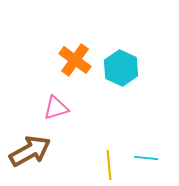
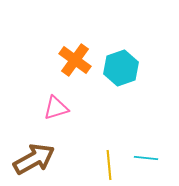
cyan hexagon: rotated 16 degrees clockwise
brown arrow: moved 4 px right, 8 px down
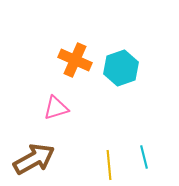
orange cross: rotated 12 degrees counterclockwise
cyan line: moved 2 px left, 1 px up; rotated 70 degrees clockwise
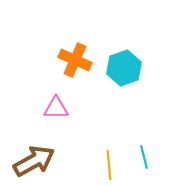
cyan hexagon: moved 3 px right
pink triangle: rotated 16 degrees clockwise
brown arrow: moved 2 px down
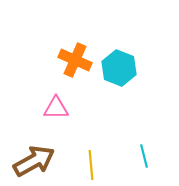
cyan hexagon: moved 5 px left; rotated 20 degrees counterclockwise
cyan line: moved 1 px up
yellow line: moved 18 px left
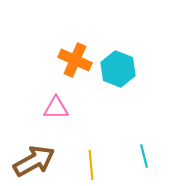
cyan hexagon: moved 1 px left, 1 px down
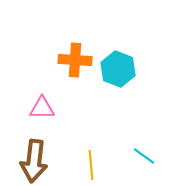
orange cross: rotated 20 degrees counterclockwise
pink triangle: moved 14 px left
cyan line: rotated 40 degrees counterclockwise
brown arrow: rotated 126 degrees clockwise
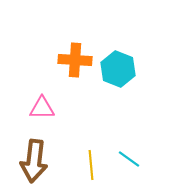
cyan line: moved 15 px left, 3 px down
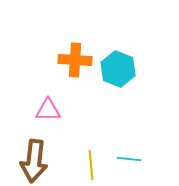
pink triangle: moved 6 px right, 2 px down
cyan line: rotated 30 degrees counterclockwise
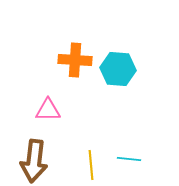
cyan hexagon: rotated 16 degrees counterclockwise
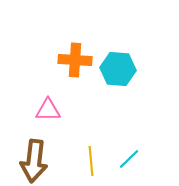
cyan line: rotated 50 degrees counterclockwise
yellow line: moved 4 px up
